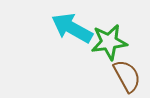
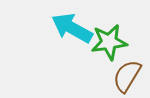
brown semicircle: rotated 120 degrees counterclockwise
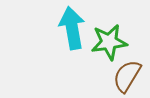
cyan arrow: rotated 51 degrees clockwise
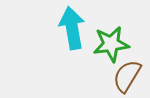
green star: moved 2 px right, 2 px down
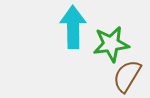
cyan arrow: moved 1 px right, 1 px up; rotated 9 degrees clockwise
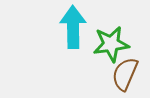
brown semicircle: moved 2 px left, 2 px up; rotated 8 degrees counterclockwise
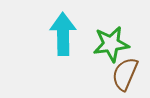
cyan arrow: moved 10 px left, 7 px down
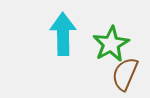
green star: rotated 21 degrees counterclockwise
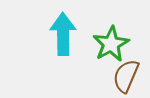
brown semicircle: moved 1 px right, 2 px down
